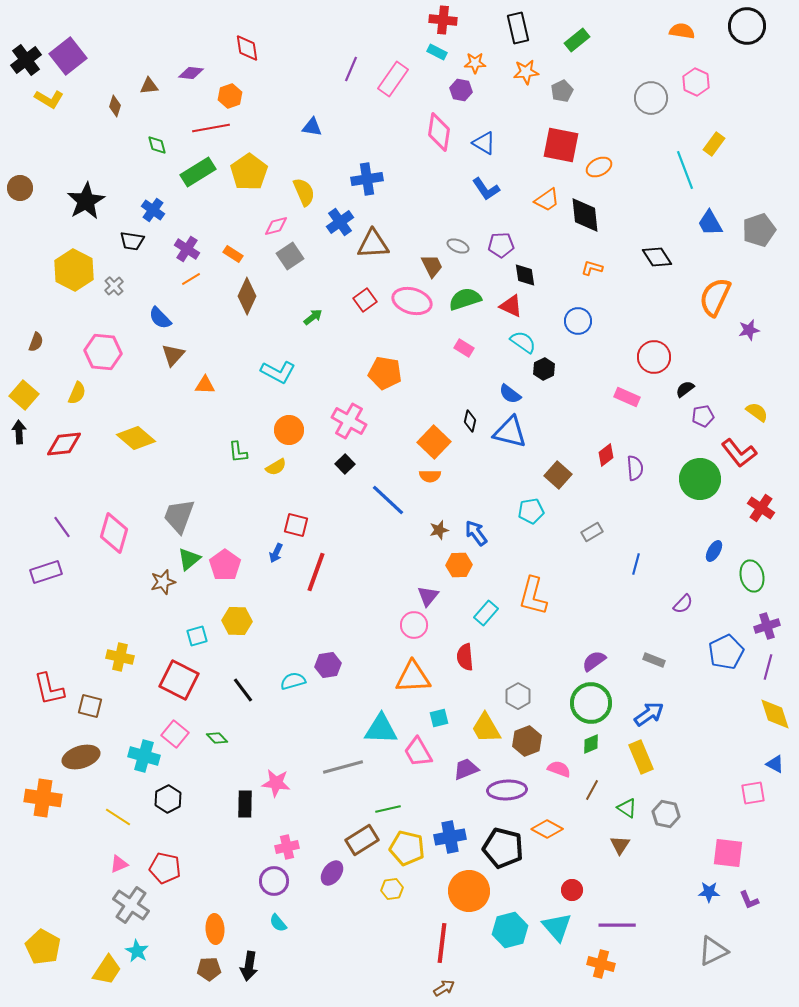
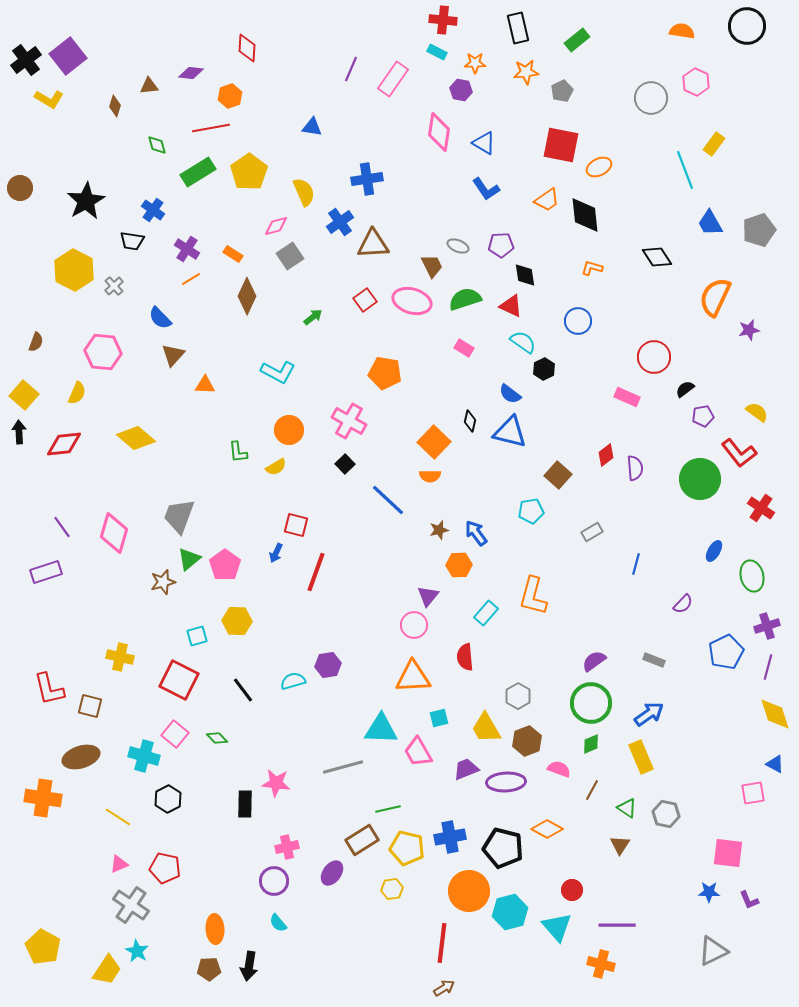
red diamond at (247, 48): rotated 12 degrees clockwise
purple ellipse at (507, 790): moved 1 px left, 8 px up
cyan hexagon at (510, 930): moved 18 px up
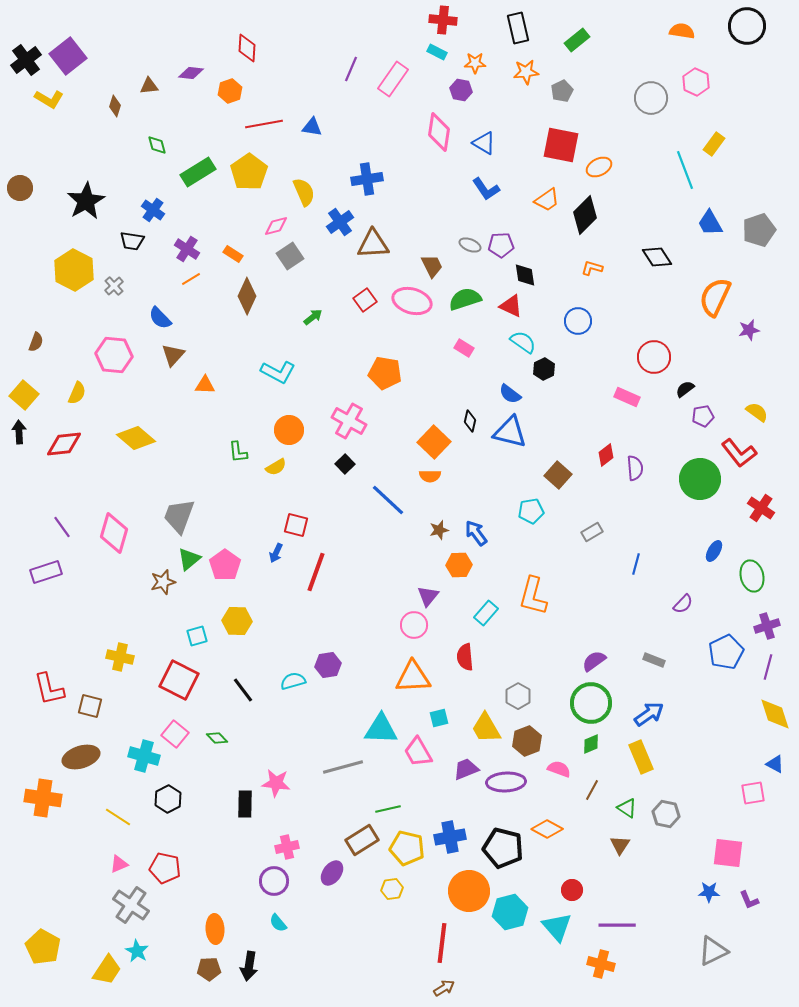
orange hexagon at (230, 96): moved 5 px up
red line at (211, 128): moved 53 px right, 4 px up
black diamond at (585, 215): rotated 51 degrees clockwise
gray ellipse at (458, 246): moved 12 px right, 1 px up
pink hexagon at (103, 352): moved 11 px right, 3 px down
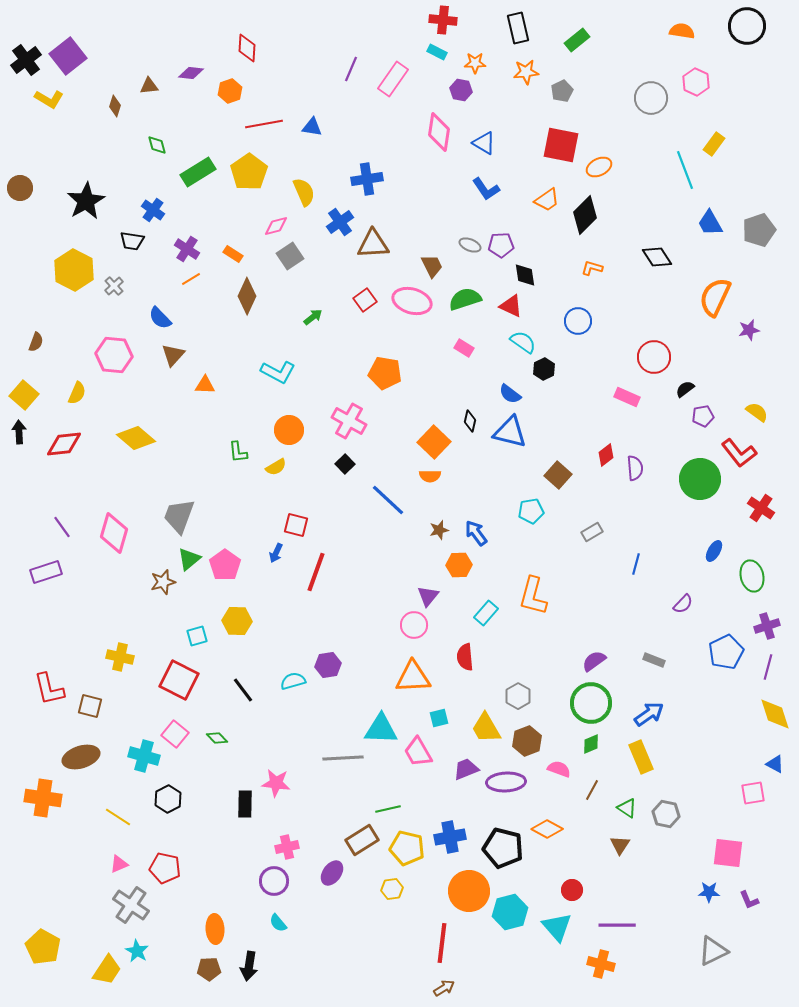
gray line at (343, 767): moved 9 px up; rotated 12 degrees clockwise
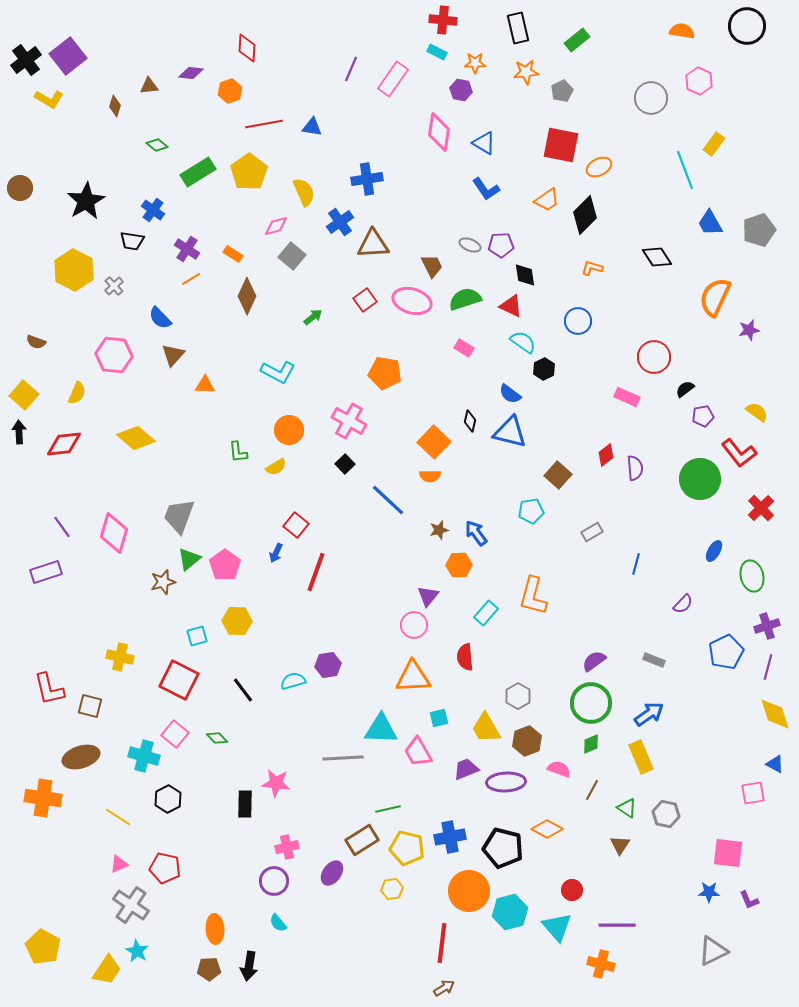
pink hexagon at (696, 82): moved 3 px right, 1 px up
green diamond at (157, 145): rotated 35 degrees counterclockwise
gray square at (290, 256): moved 2 px right; rotated 16 degrees counterclockwise
brown semicircle at (36, 342): rotated 90 degrees clockwise
red cross at (761, 508): rotated 12 degrees clockwise
red square at (296, 525): rotated 25 degrees clockwise
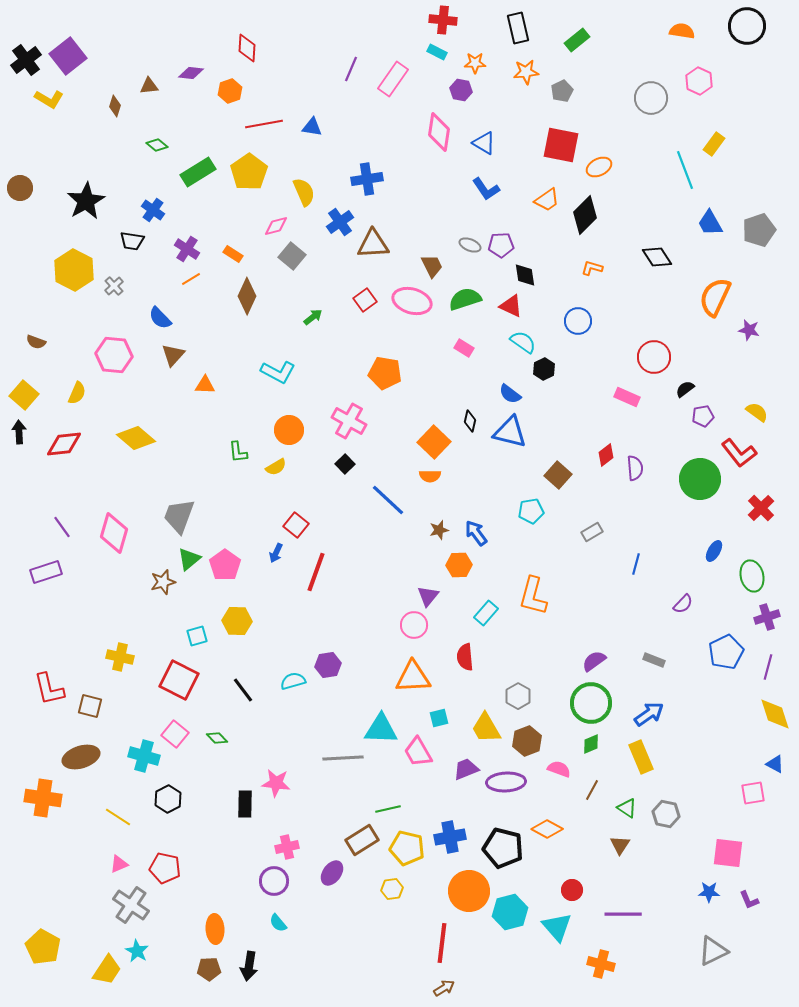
purple star at (749, 330): rotated 25 degrees clockwise
purple cross at (767, 626): moved 9 px up
purple line at (617, 925): moved 6 px right, 11 px up
